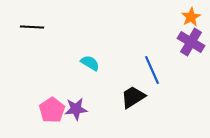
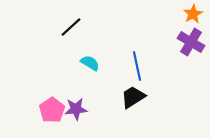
orange star: moved 2 px right, 3 px up
black line: moved 39 px right; rotated 45 degrees counterclockwise
blue line: moved 15 px left, 4 px up; rotated 12 degrees clockwise
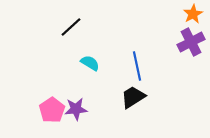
purple cross: rotated 32 degrees clockwise
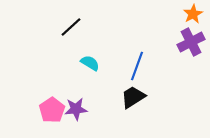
blue line: rotated 32 degrees clockwise
